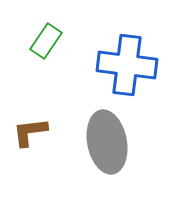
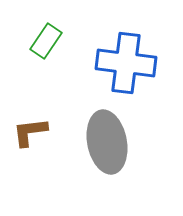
blue cross: moved 1 px left, 2 px up
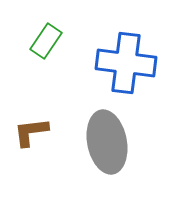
brown L-shape: moved 1 px right
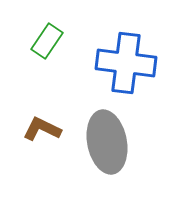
green rectangle: moved 1 px right
brown L-shape: moved 11 px right, 3 px up; rotated 33 degrees clockwise
